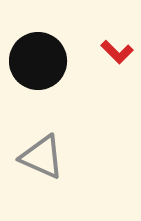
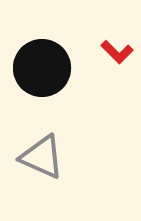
black circle: moved 4 px right, 7 px down
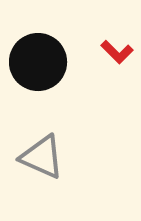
black circle: moved 4 px left, 6 px up
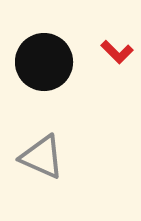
black circle: moved 6 px right
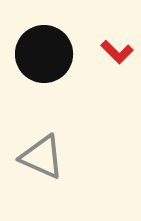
black circle: moved 8 px up
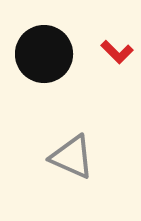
gray triangle: moved 30 px right
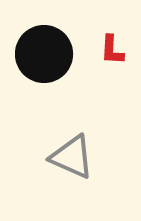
red L-shape: moved 5 px left, 2 px up; rotated 48 degrees clockwise
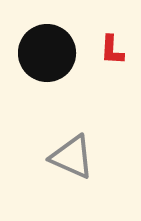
black circle: moved 3 px right, 1 px up
